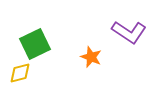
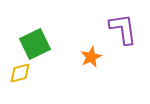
purple L-shape: moved 6 px left, 3 px up; rotated 132 degrees counterclockwise
orange star: rotated 25 degrees clockwise
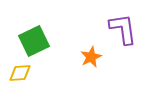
green square: moved 1 px left, 3 px up
yellow diamond: rotated 10 degrees clockwise
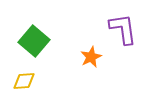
green square: rotated 24 degrees counterclockwise
yellow diamond: moved 4 px right, 8 px down
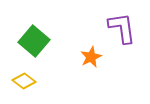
purple L-shape: moved 1 px left, 1 px up
yellow diamond: rotated 40 degrees clockwise
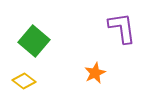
orange star: moved 4 px right, 16 px down
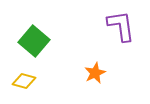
purple L-shape: moved 1 px left, 2 px up
yellow diamond: rotated 20 degrees counterclockwise
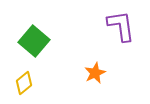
yellow diamond: moved 2 px down; rotated 55 degrees counterclockwise
